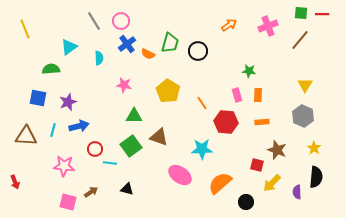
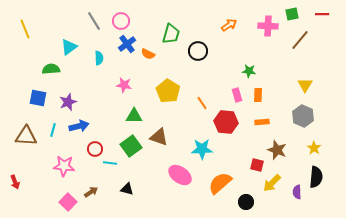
green square at (301, 13): moved 9 px left, 1 px down; rotated 16 degrees counterclockwise
pink cross at (268, 26): rotated 24 degrees clockwise
green trapezoid at (170, 43): moved 1 px right, 9 px up
pink square at (68, 202): rotated 30 degrees clockwise
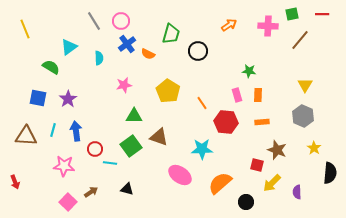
green semicircle at (51, 69): moved 2 px up; rotated 36 degrees clockwise
pink star at (124, 85): rotated 21 degrees counterclockwise
purple star at (68, 102): moved 3 px up; rotated 12 degrees counterclockwise
blue arrow at (79, 126): moved 3 px left, 5 px down; rotated 84 degrees counterclockwise
black semicircle at (316, 177): moved 14 px right, 4 px up
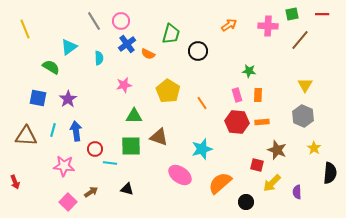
red hexagon at (226, 122): moved 11 px right
green square at (131, 146): rotated 35 degrees clockwise
cyan star at (202, 149): rotated 15 degrees counterclockwise
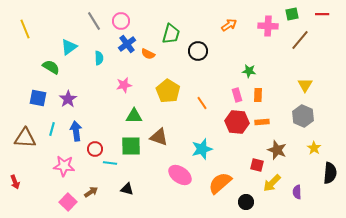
cyan line at (53, 130): moved 1 px left, 1 px up
brown triangle at (26, 136): moved 1 px left, 2 px down
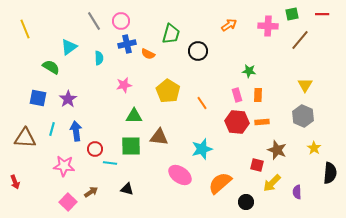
blue cross at (127, 44): rotated 24 degrees clockwise
brown triangle at (159, 137): rotated 12 degrees counterclockwise
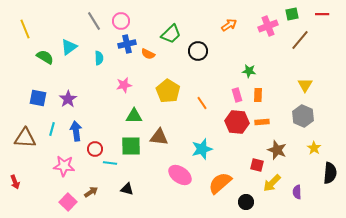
pink cross at (268, 26): rotated 24 degrees counterclockwise
green trapezoid at (171, 34): rotated 30 degrees clockwise
green semicircle at (51, 67): moved 6 px left, 10 px up
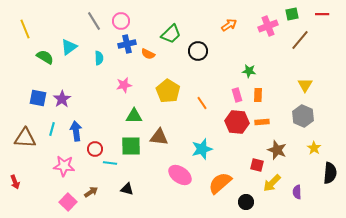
purple star at (68, 99): moved 6 px left
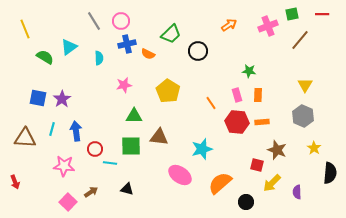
orange line at (202, 103): moved 9 px right
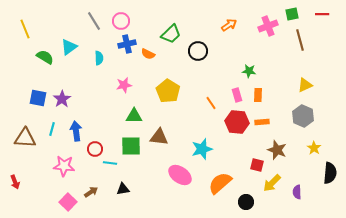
brown line at (300, 40): rotated 55 degrees counterclockwise
yellow triangle at (305, 85): rotated 35 degrees clockwise
black triangle at (127, 189): moved 4 px left; rotated 24 degrees counterclockwise
